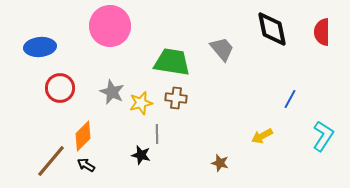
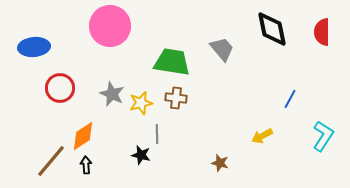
blue ellipse: moved 6 px left
gray star: moved 2 px down
orange diamond: rotated 12 degrees clockwise
black arrow: rotated 54 degrees clockwise
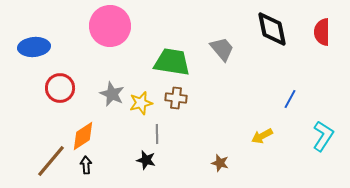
black star: moved 5 px right, 5 px down
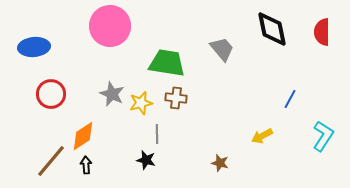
green trapezoid: moved 5 px left, 1 px down
red circle: moved 9 px left, 6 px down
